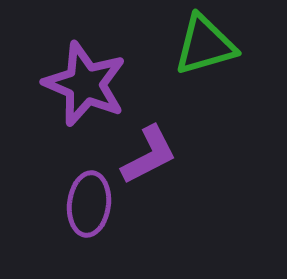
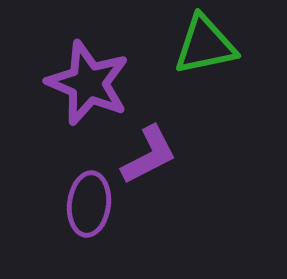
green triangle: rotated 4 degrees clockwise
purple star: moved 3 px right, 1 px up
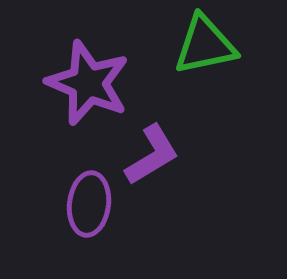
purple L-shape: moved 3 px right; rotated 4 degrees counterclockwise
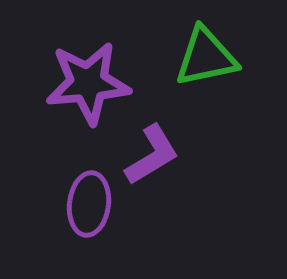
green triangle: moved 1 px right, 12 px down
purple star: rotated 28 degrees counterclockwise
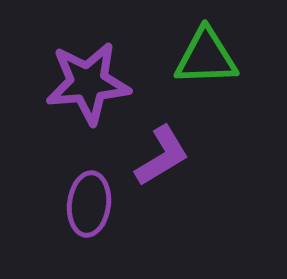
green triangle: rotated 10 degrees clockwise
purple L-shape: moved 10 px right, 1 px down
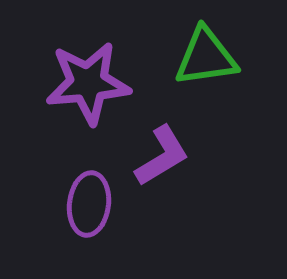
green triangle: rotated 6 degrees counterclockwise
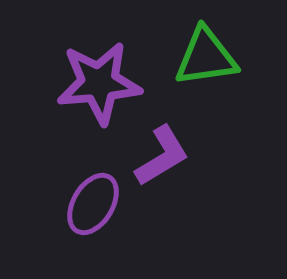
purple star: moved 11 px right
purple ellipse: moved 4 px right; rotated 24 degrees clockwise
